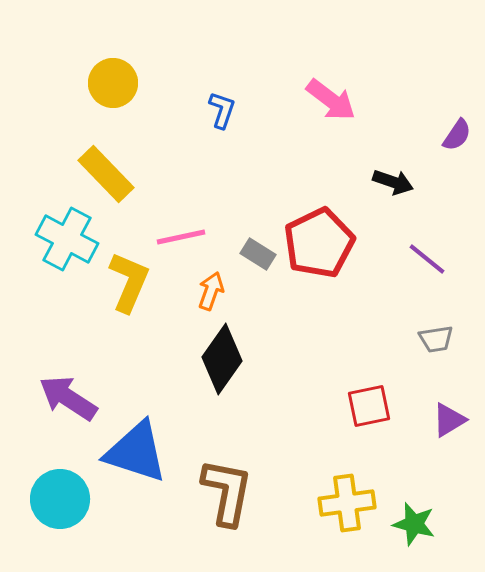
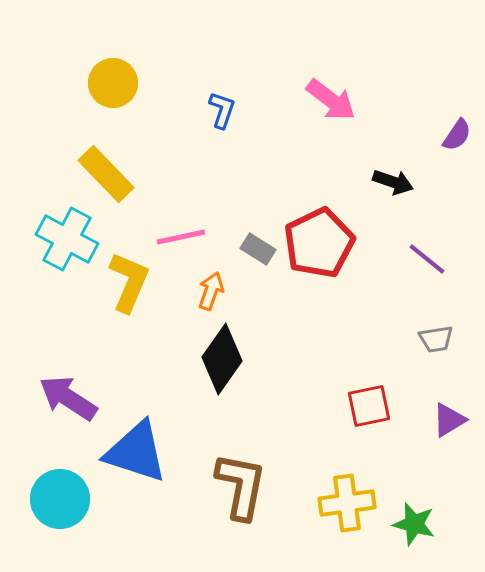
gray rectangle: moved 5 px up
brown L-shape: moved 14 px right, 6 px up
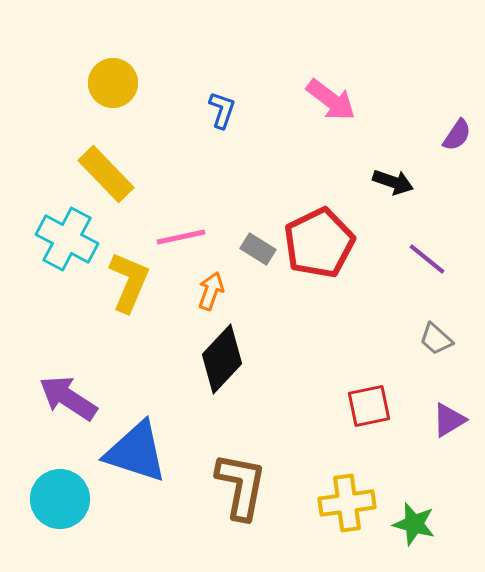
gray trapezoid: rotated 51 degrees clockwise
black diamond: rotated 8 degrees clockwise
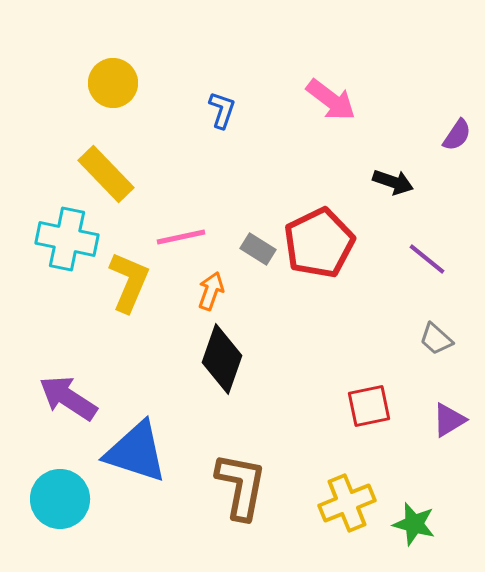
cyan cross: rotated 16 degrees counterclockwise
black diamond: rotated 24 degrees counterclockwise
yellow cross: rotated 14 degrees counterclockwise
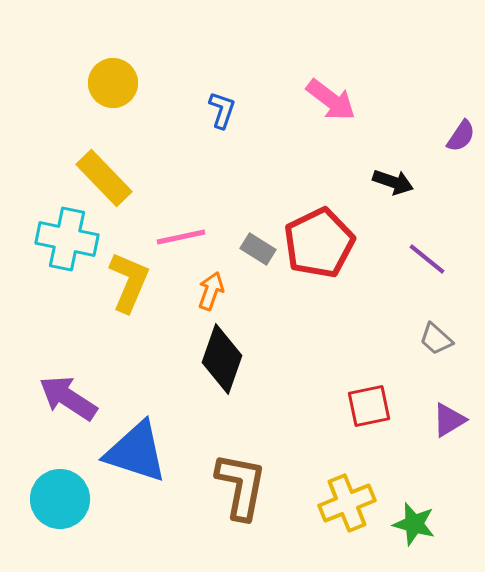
purple semicircle: moved 4 px right, 1 px down
yellow rectangle: moved 2 px left, 4 px down
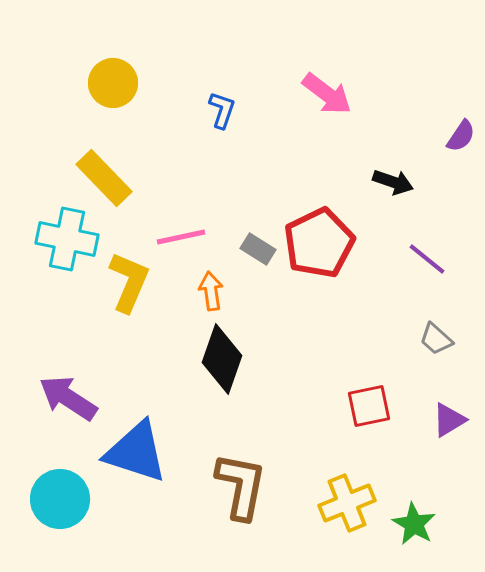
pink arrow: moved 4 px left, 6 px up
orange arrow: rotated 27 degrees counterclockwise
green star: rotated 15 degrees clockwise
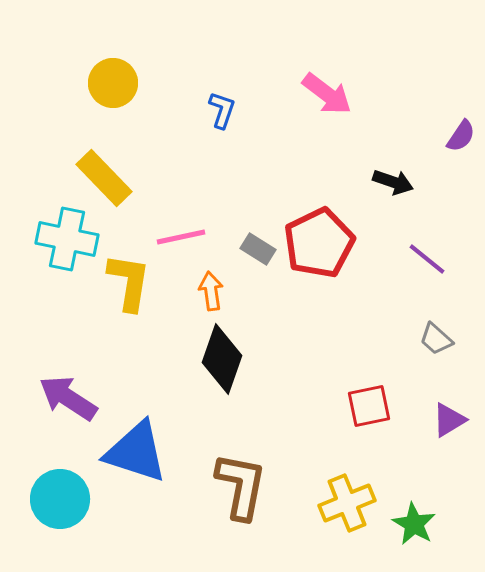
yellow L-shape: rotated 14 degrees counterclockwise
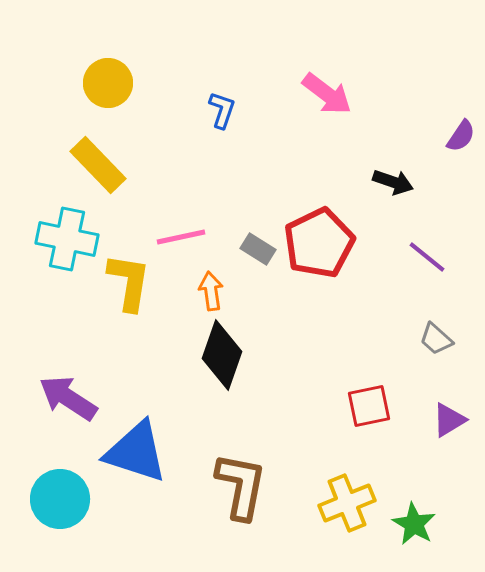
yellow circle: moved 5 px left
yellow rectangle: moved 6 px left, 13 px up
purple line: moved 2 px up
black diamond: moved 4 px up
